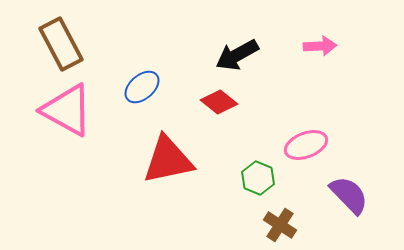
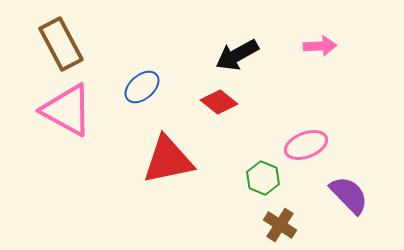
green hexagon: moved 5 px right
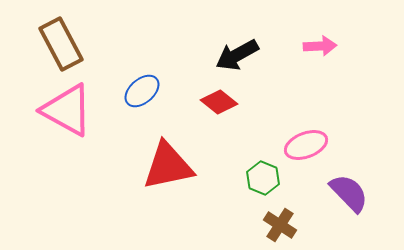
blue ellipse: moved 4 px down
red triangle: moved 6 px down
purple semicircle: moved 2 px up
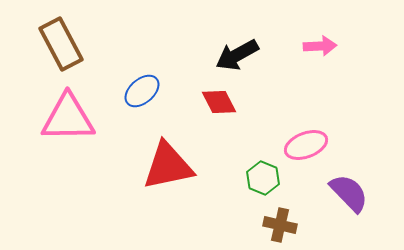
red diamond: rotated 24 degrees clockwise
pink triangle: moved 1 px right, 8 px down; rotated 30 degrees counterclockwise
brown cross: rotated 20 degrees counterclockwise
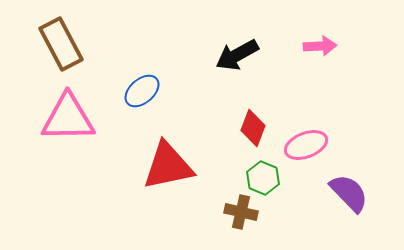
red diamond: moved 34 px right, 26 px down; rotated 48 degrees clockwise
brown cross: moved 39 px left, 13 px up
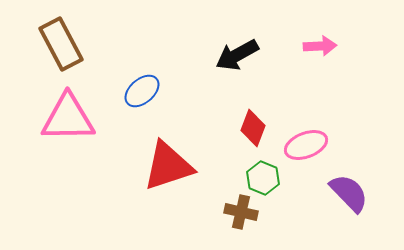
red triangle: rotated 6 degrees counterclockwise
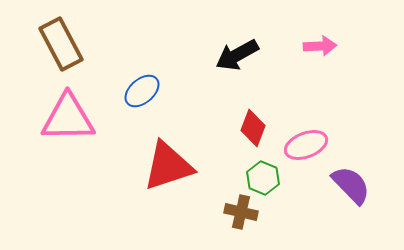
purple semicircle: moved 2 px right, 8 px up
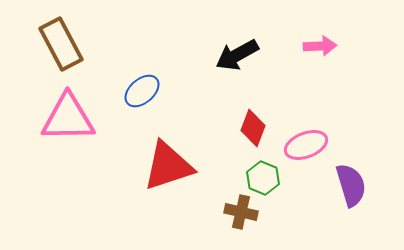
purple semicircle: rotated 27 degrees clockwise
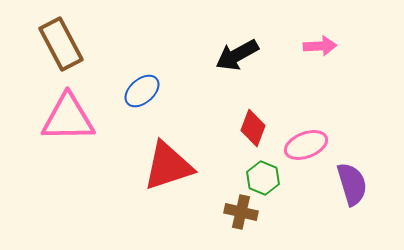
purple semicircle: moved 1 px right, 1 px up
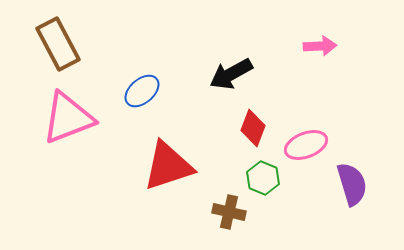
brown rectangle: moved 3 px left
black arrow: moved 6 px left, 19 px down
pink triangle: rotated 20 degrees counterclockwise
brown cross: moved 12 px left
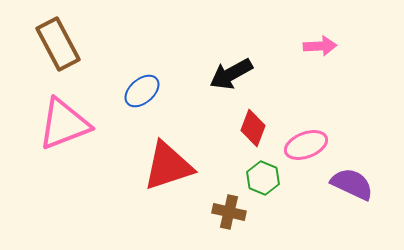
pink triangle: moved 4 px left, 6 px down
purple semicircle: rotated 48 degrees counterclockwise
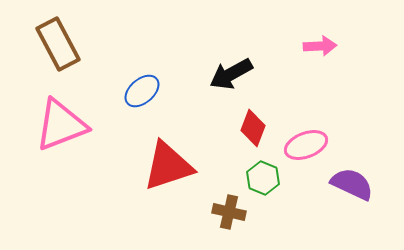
pink triangle: moved 3 px left, 1 px down
